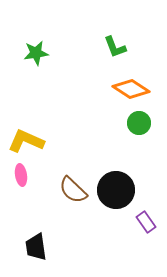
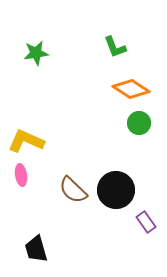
black trapezoid: moved 2 px down; rotated 8 degrees counterclockwise
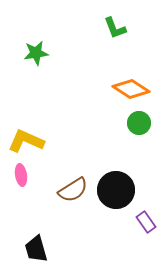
green L-shape: moved 19 px up
brown semicircle: rotated 76 degrees counterclockwise
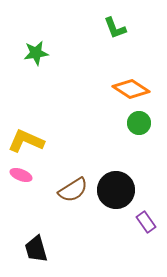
pink ellipse: rotated 60 degrees counterclockwise
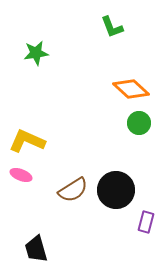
green L-shape: moved 3 px left, 1 px up
orange diamond: rotated 9 degrees clockwise
yellow L-shape: moved 1 px right
purple rectangle: rotated 50 degrees clockwise
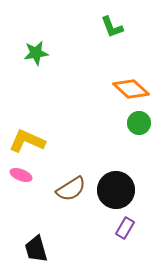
brown semicircle: moved 2 px left, 1 px up
purple rectangle: moved 21 px left, 6 px down; rotated 15 degrees clockwise
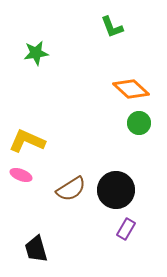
purple rectangle: moved 1 px right, 1 px down
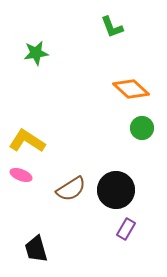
green circle: moved 3 px right, 5 px down
yellow L-shape: rotated 9 degrees clockwise
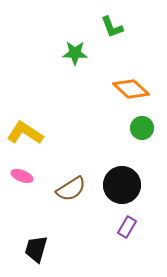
green star: moved 39 px right; rotated 10 degrees clockwise
yellow L-shape: moved 2 px left, 8 px up
pink ellipse: moved 1 px right, 1 px down
black circle: moved 6 px right, 5 px up
purple rectangle: moved 1 px right, 2 px up
black trapezoid: rotated 32 degrees clockwise
